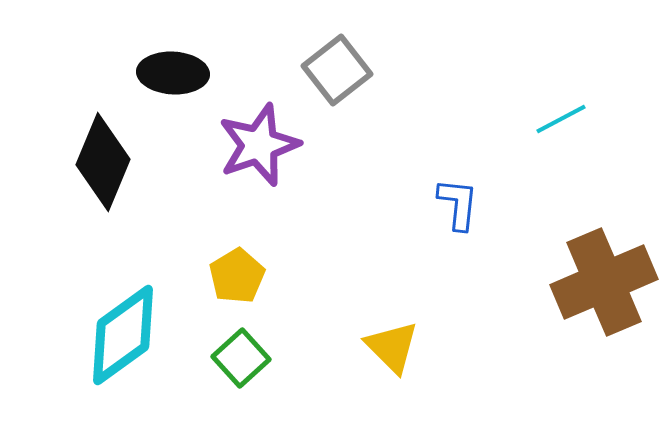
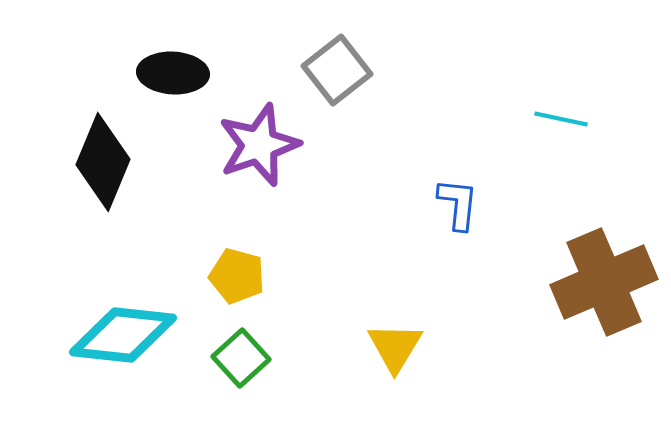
cyan line: rotated 40 degrees clockwise
yellow pentagon: rotated 26 degrees counterclockwise
cyan diamond: rotated 42 degrees clockwise
yellow triangle: moved 3 px right; rotated 16 degrees clockwise
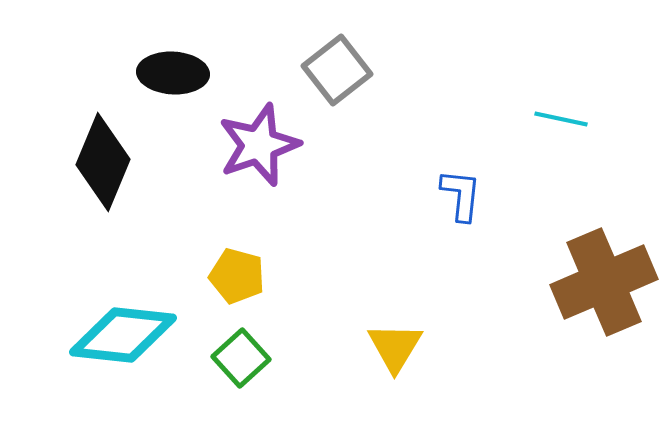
blue L-shape: moved 3 px right, 9 px up
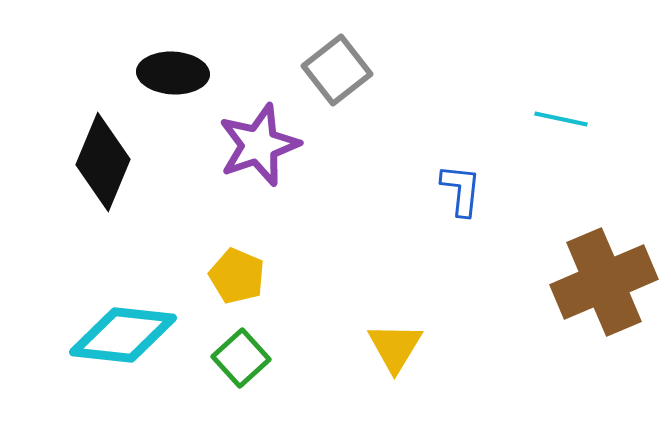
blue L-shape: moved 5 px up
yellow pentagon: rotated 8 degrees clockwise
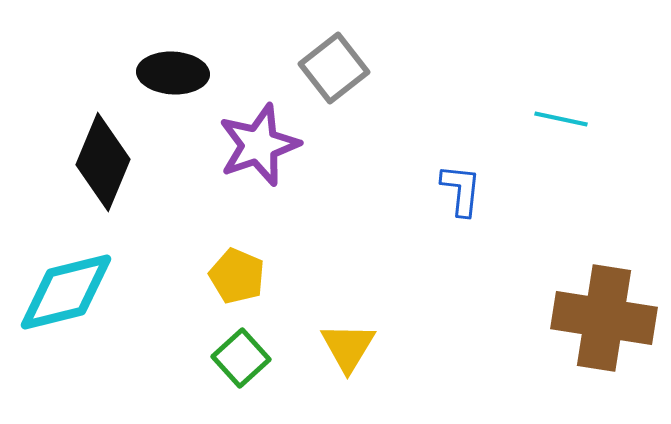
gray square: moved 3 px left, 2 px up
brown cross: moved 36 px down; rotated 32 degrees clockwise
cyan diamond: moved 57 px left, 43 px up; rotated 20 degrees counterclockwise
yellow triangle: moved 47 px left
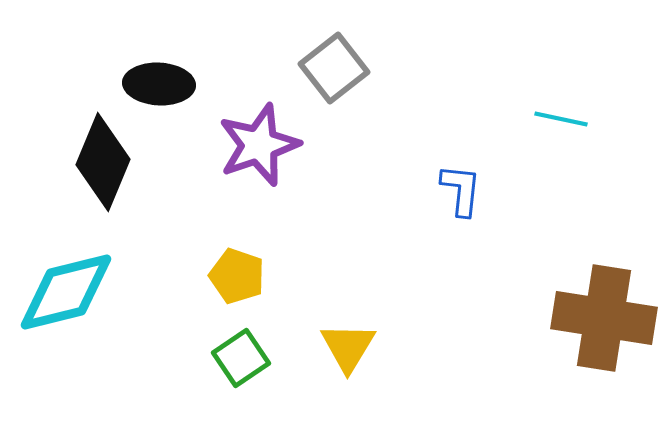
black ellipse: moved 14 px left, 11 px down
yellow pentagon: rotated 4 degrees counterclockwise
green square: rotated 8 degrees clockwise
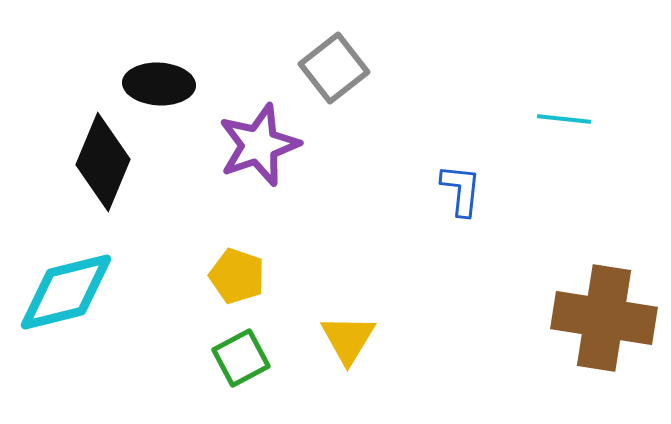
cyan line: moved 3 px right; rotated 6 degrees counterclockwise
yellow triangle: moved 8 px up
green square: rotated 6 degrees clockwise
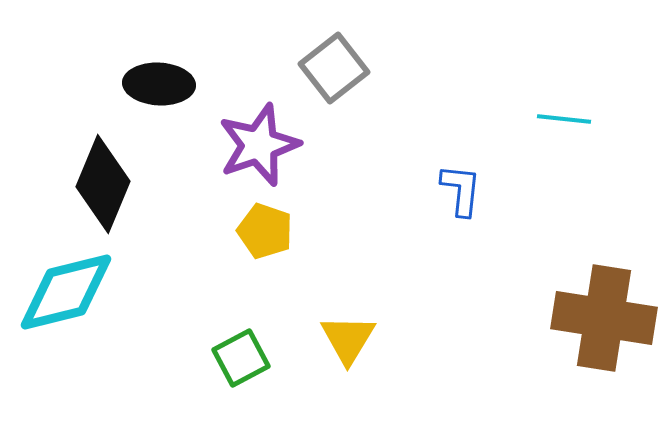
black diamond: moved 22 px down
yellow pentagon: moved 28 px right, 45 px up
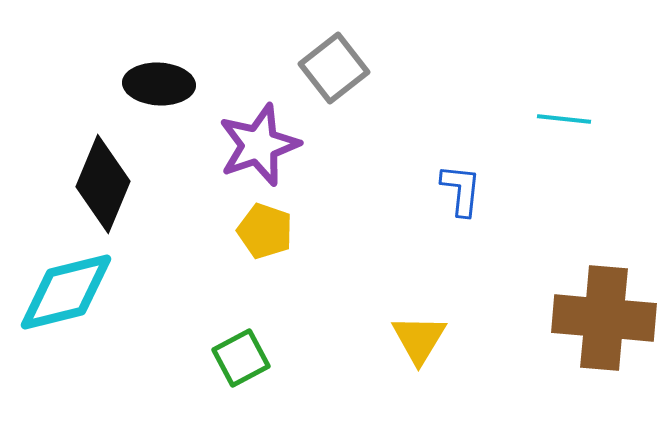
brown cross: rotated 4 degrees counterclockwise
yellow triangle: moved 71 px right
